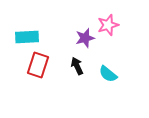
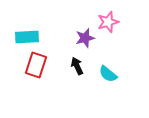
pink star: moved 3 px up
red rectangle: moved 2 px left
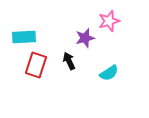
pink star: moved 1 px right, 1 px up
cyan rectangle: moved 3 px left
black arrow: moved 8 px left, 5 px up
cyan semicircle: moved 1 px right, 1 px up; rotated 72 degrees counterclockwise
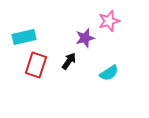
cyan rectangle: rotated 10 degrees counterclockwise
black arrow: rotated 60 degrees clockwise
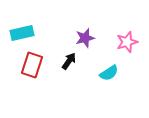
pink star: moved 18 px right, 21 px down
cyan rectangle: moved 2 px left, 4 px up
red rectangle: moved 4 px left
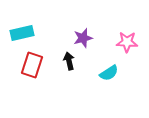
purple star: moved 2 px left
pink star: rotated 20 degrees clockwise
black arrow: rotated 48 degrees counterclockwise
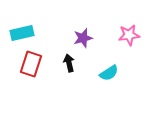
pink star: moved 2 px right, 7 px up; rotated 10 degrees counterclockwise
black arrow: moved 2 px down
red rectangle: moved 1 px left, 1 px up
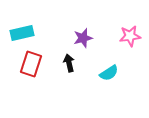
pink star: moved 1 px right, 1 px down
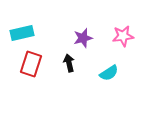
pink star: moved 7 px left
